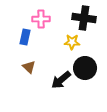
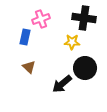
pink cross: rotated 18 degrees counterclockwise
black arrow: moved 1 px right, 4 px down
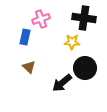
black arrow: moved 1 px up
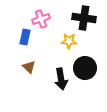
yellow star: moved 3 px left, 1 px up
black arrow: moved 1 px left, 4 px up; rotated 60 degrees counterclockwise
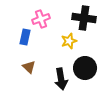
yellow star: rotated 21 degrees counterclockwise
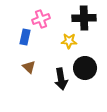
black cross: rotated 10 degrees counterclockwise
yellow star: rotated 21 degrees clockwise
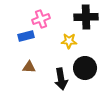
black cross: moved 2 px right, 1 px up
blue rectangle: moved 1 px right, 1 px up; rotated 63 degrees clockwise
brown triangle: rotated 40 degrees counterclockwise
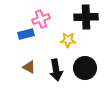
blue rectangle: moved 2 px up
yellow star: moved 1 px left, 1 px up
brown triangle: rotated 24 degrees clockwise
black arrow: moved 5 px left, 9 px up
